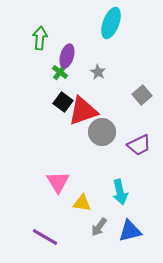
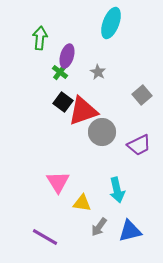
cyan arrow: moved 3 px left, 2 px up
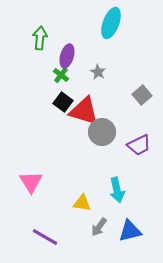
green cross: moved 1 px right, 3 px down
red triangle: moved 1 px right; rotated 36 degrees clockwise
pink triangle: moved 27 px left
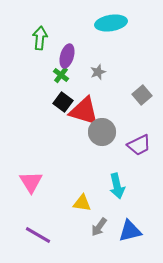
cyan ellipse: rotated 60 degrees clockwise
gray star: rotated 21 degrees clockwise
cyan arrow: moved 4 px up
purple line: moved 7 px left, 2 px up
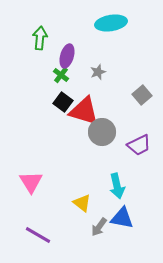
yellow triangle: rotated 30 degrees clockwise
blue triangle: moved 8 px left, 13 px up; rotated 25 degrees clockwise
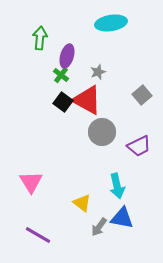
red triangle: moved 3 px right, 11 px up; rotated 12 degrees clockwise
purple trapezoid: moved 1 px down
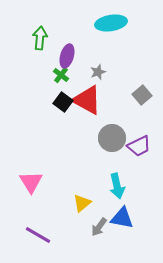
gray circle: moved 10 px right, 6 px down
yellow triangle: rotated 42 degrees clockwise
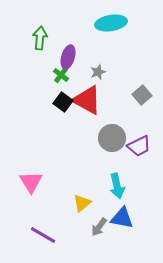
purple ellipse: moved 1 px right, 1 px down
purple line: moved 5 px right
